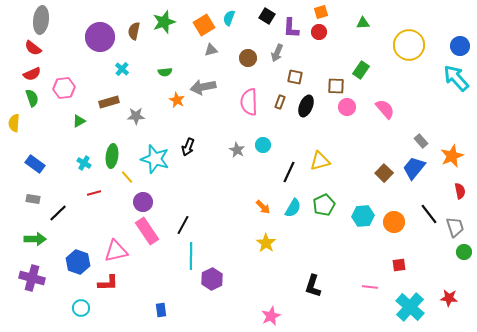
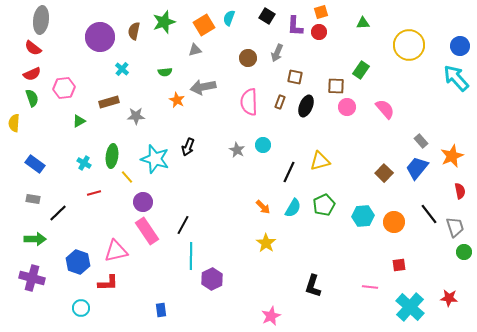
purple L-shape at (291, 28): moved 4 px right, 2 px up
gray triangle at (211, 50): moved 16 px left
blue trapezoid at (414, 168): moved 3 px right
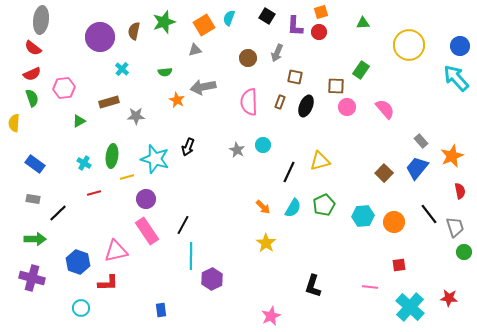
yellow line at (127, 177): rotated 64 degrees counterclockwise
purple circle at (143, 202): moved 3 px right, 3 px up
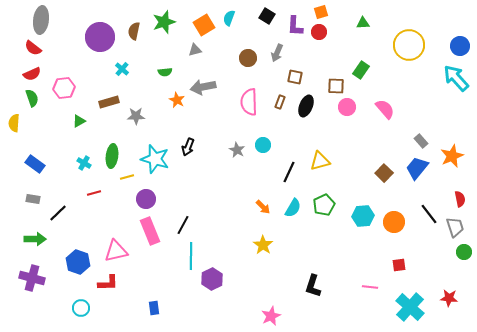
red semicircle at (460, 191): moved 8 px down
pink rectangle at (147, 231): moved 3 px right; rotated 12 degrees clockwise
yellow star at (266, 243): moved 3 px left, 2 px down
blue rectangle at (161, 310): moved 7 px left, 2 px up
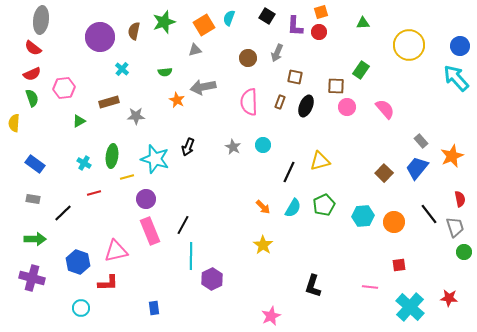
gray star at (237, 150): moved 4 px left, 3 px up
black line at (58, 213): moved 5 px right
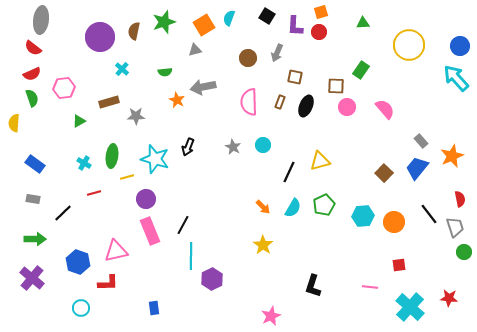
purple cross at (32, 278): rotated 25 degrees clockwise
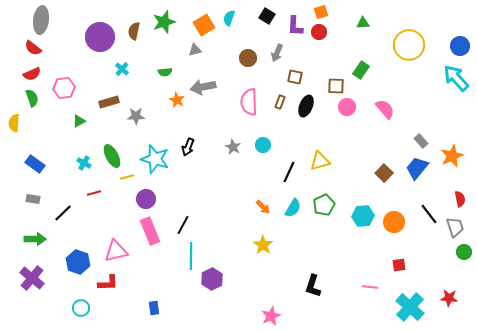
green ellipse at (112, 156): rotated 35 degrees counterclockwise
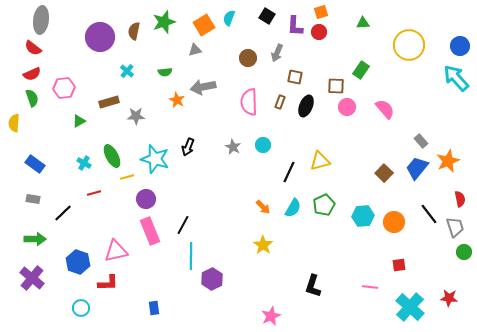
cyan cross at (122, 69): moved 5 px right, 2 px down
orange star at (452, 156): moved 4 px left, 5 px down
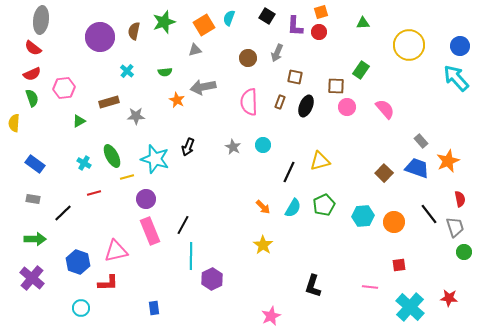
blue trapezoid at (417, 168): rotated 70 degrees clockwise
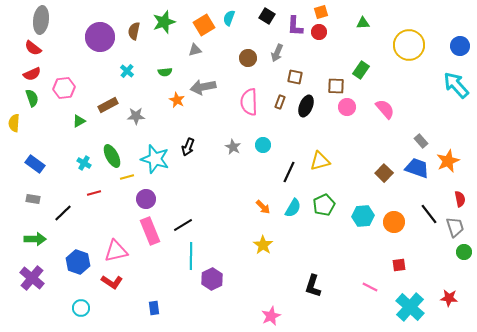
cyan arrow at (456, 78): moved 7 px down
brown rectangle at (109, 102): moved 1 px left, 3 px down; rotated 12 degrees counterclockwise
black line at (183, 225): rotated 30 degrees clockwise
red L-shape at (108, 283): moved 4 px right, 1 px up; rotated 35 degrees clockwise
pink line at (370, 287): rotated 21 degrees clockwise
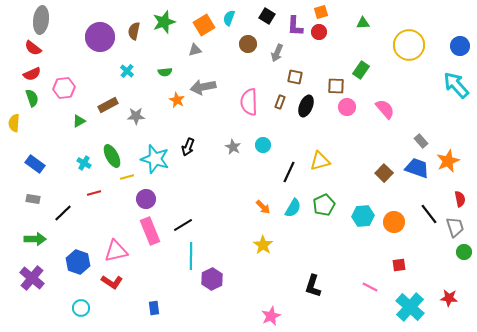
brown circle at (248, 58): moved 14 px up
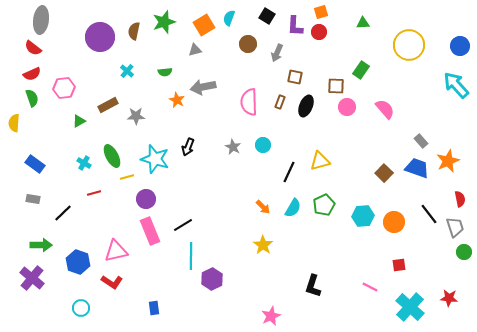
green arrow at (35, 239): moved 6 px right, 6 px down
